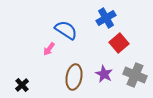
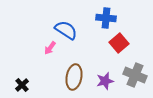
blue cross: rotated 36 degrees clockwise
pink arrow: moved 1 px right, 1 px up
purple star: moved 1 px right, 7 px down; rotated 30 degrees clockwise
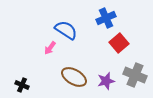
blue cross: rotated 30 degrees counterclockwise
brown ellipse: rotated 70 degrees counterclockwise
purple star: moved 1 px right
black cross: rotated 24 degrees counterclockwise
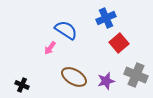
gray cross: moved 1 px right
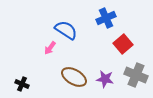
red square: moved 4 px right, 1 px down
purple star: moved 1 px left, 2 px up; rotated 24 degrees clockwise
black cross: moved 1 px up
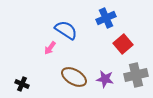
gray cross: rotated 35 degrees counterclockwise
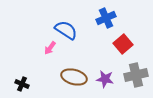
brown ellipse: rotated 15 degrees counterclockwise
